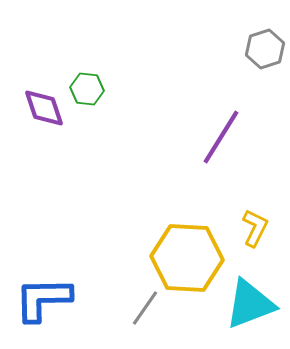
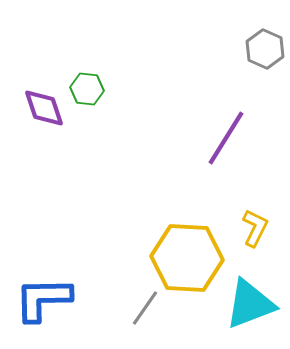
gray hexagon: rotated 18 degrees counterclockwise
purple line: moved 5 px right, 1 px down
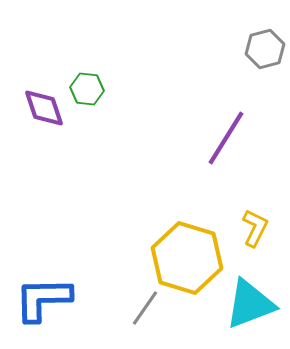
gray hexagon: rotated 21 degrees clockwise
yellow hexagon: rotated 14 degrees clockwise
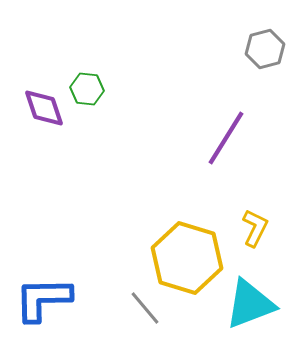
gray line: rotated 75 degrees counterclockwise
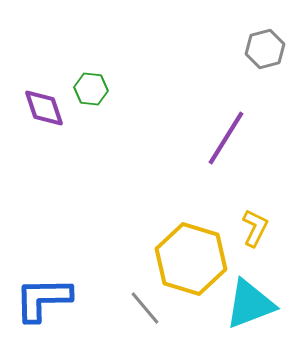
green hexagon: moved 4 px right
yellow hexagon: moved 4 px right, 1 px down
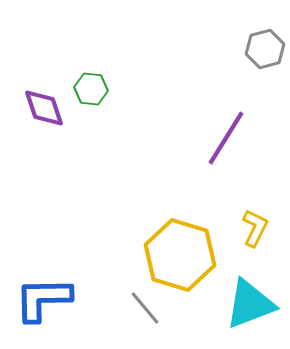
yellow hexagon: moved 11 px left, 4 px up
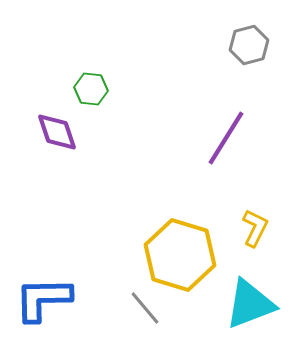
gray hexagon: moved 16 px left, 4 px up
purple diamond: moved 13 px right, 24 px down
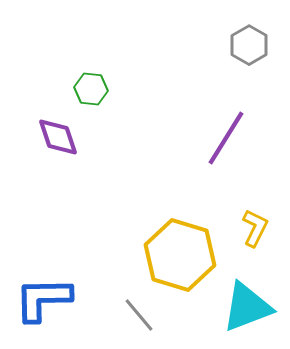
gray hexagon: rotated 15 degrees counterclockwise
purple diamond: moved 1 px right, 5 px down
cyan triangle: moved 3 px left, 3 px down
gray line: moved 6 px left, 7 px down
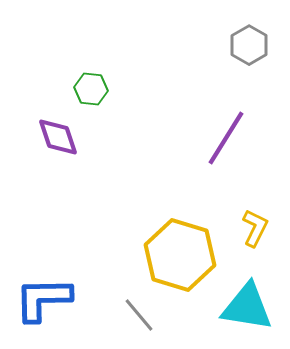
cyan triangle: rotated 30 degrees clockwise
